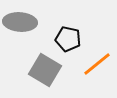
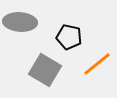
black pentagon: moved 1 px right, 2 px up
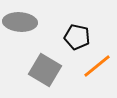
black pentagon: moved 8 px right
orange line: moved 2 px down
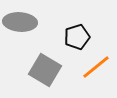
black pentagon: rotated 30 degrees counterclockwise
orange line: moved 1 px left, 1 px down
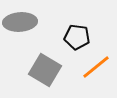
gray ellipse: rotated 8 degrees counterclockwise
black pentagon: rotated 25 degrees clockwise
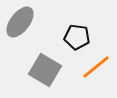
gray ellipse: rotated 48 degrees counterclockwise
